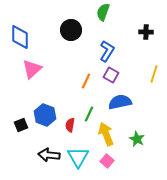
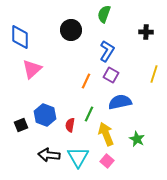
green semicircle: moved 1 px right, 2 px down
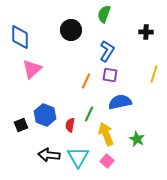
purple square: moved 1 px left; rotated 21 degrees counterclockwise
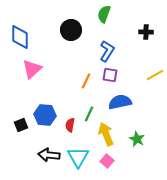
yellow line: moved 1 px right, 1 px down; rotated 42 degrees clockwise
blue hexagon: rotated 15 degrees counterclockwise
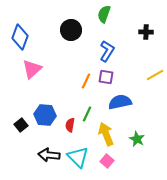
blue diamond: rotated 20 degrees clockwise
purple square: moved 4 px left, 2 px down
green line: moved 2 px left
black square: rotated 16 degrees counterclockwise
cyan triangle: rotated 15 degrees counterclockwise
